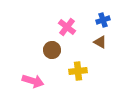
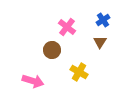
blue cross: rotated 16 degrees counterclockwise
brown triangle: rotated 32 degrees clockwise
yellow cross: moved 1 px right, 1 px down; rotated 36 degrees clockwise
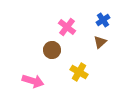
brown triangle: rotated 16 degrees clockwise
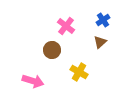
pink cross: moved 1 px left, 1 px up
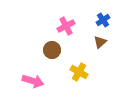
pink cross: rotated 24 degrees clockwise
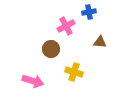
blue cross: moved 14 px left, 8 px up; rotated 24 degrees clockwise
brown triangle: rotated 48 degrees clockwise
brown circle: moved 1 px left, 1 px up
yellow cross: moved 5 px left; rotated 12 degrees counterclockwise
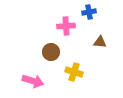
pink cross: rotated 24 degrees clockwise
brown circle: moved 3 px down
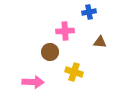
pink cross: moved 1 px left, 5 px down
brown circle: moved 1 px left
pink arrow: moved 1 px down; rotated 15 degrees counterclockwise
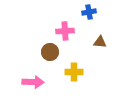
yellow cross: rotated 18 degrees counterclockwise
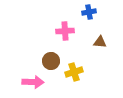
brown circle: moved 1 px right, 9 px down
yellow cross: rotated 18 degrees counterclockwise
